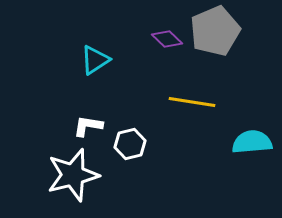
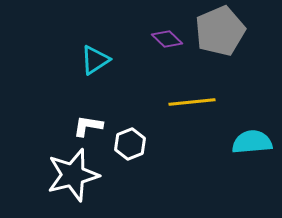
gray pentagon: moved 5 px right
yellow line: rotated 15 degrees counterclockwise
white hexagon: rotated 8 degrees counterclockwise
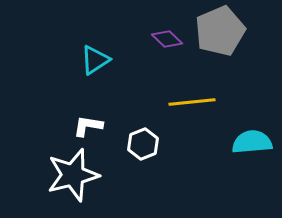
white hexagon: moved 13 px right
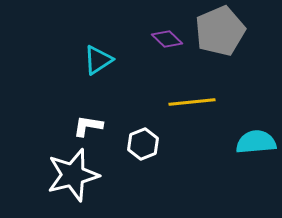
cyan triangle: moved 3 px right
cyan semicircle: moved 4 px right
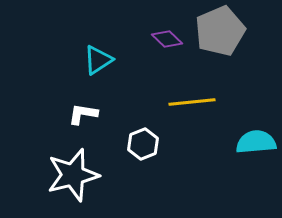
white L-shape: moved 5 px left, 12 px up
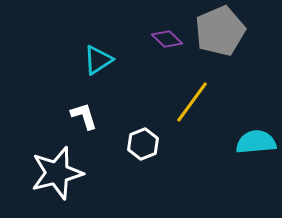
yellow line: rotated 48 degrees counterclockwise
white L-shape: moved 1 px right, 2 px down; rotated 64 degrees clockwise
white star: moved 16 px left, 2 px up
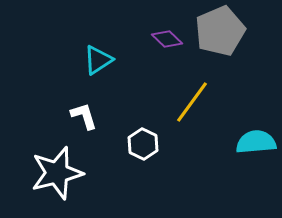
white hexagon: rotated 12 degrees counterclockwise
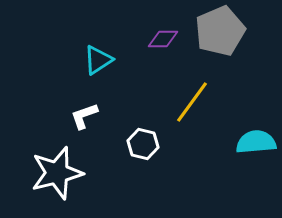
purple diamond: moved 4 px left; rotated 44 degrees counterclockwise
white L-shape: rotated 92 degrees counterclockwise
white hexagon: rotated 12 degrees counterclockwise
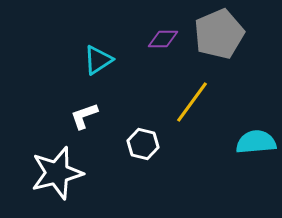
gray pentagon: moved 1 px left, 3 px down
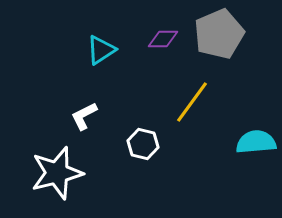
cyan triangle: moved 3 px right, 10 px up
white L-shape: rotated 8 degrees counterclockwise
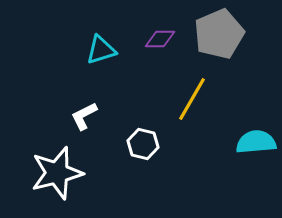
purple diamond: moved 3 px left
cyan triangle: rotated 16 degrees clockwise
yellow line: moved 3 px up; rotated 6 degrees counterclockwise
